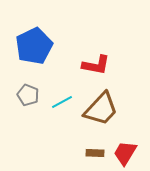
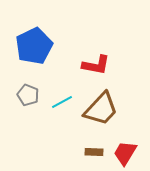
brown rectangle: moved 1 px left, 1 px up
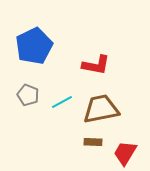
brown trapezoid: rotated 144 degrees counterclockwise
brown rectangle: moved 1 px left, 10 px up
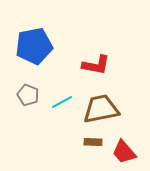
blue pentagon: rotated 15 degrees clockwise
red trapezoid: moved 1 px left, 1 px up; rotated 72 degrees counterclockwise
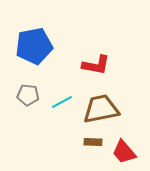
gray pentagon: rotated 15 degrees counterclockwise
